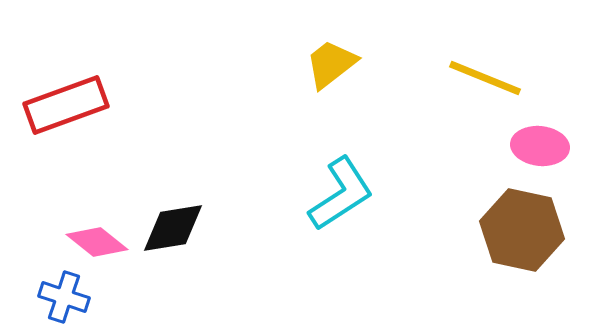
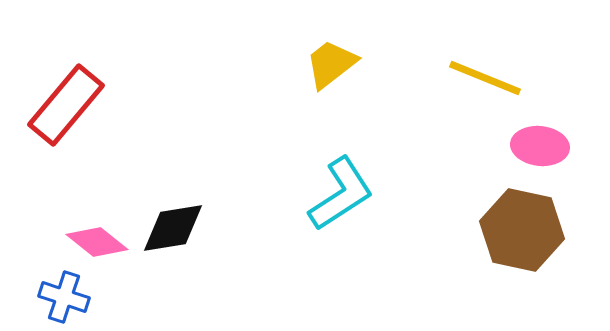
red rectangle: rotated 30 degrees counterclockwise
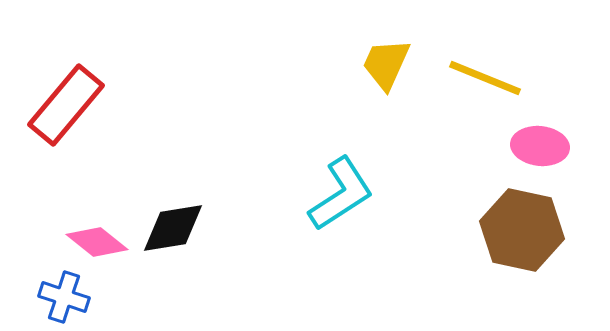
yellow trapezoid: moved 55 px right; rotated 28 degrees counterclockwise
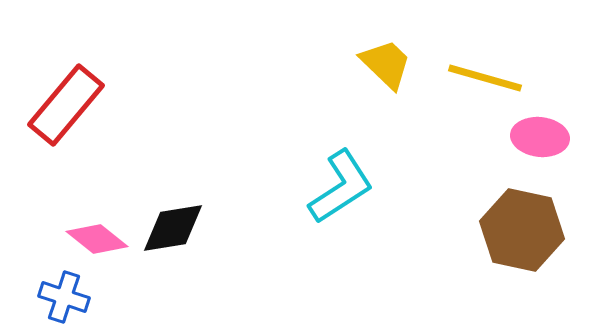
yellow trapezoid: rotated 110 degrees clockwise
yellow line: rotated 6 degrees counterclockwise
pink ellipse: moved 9 px up
cyan L-shape: moved 7 px up
pink diamond: moved 3 px up
